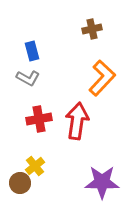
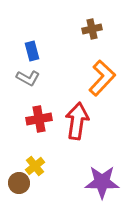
brown circle: moved 1 px left
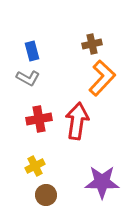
brown cross: moved 15 px down
yellow cross: rotated 12 degrees clockwise
brown circle: moved 27 px right, 12 px down
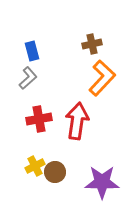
gray L-shape: rotated 70 degrees counterclockwise
brown circle: moved 9 px right, 23 px up
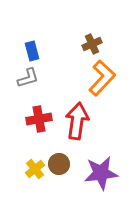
brown cross: rotated 12 degrees counterclockwise
gray L-shape: rotated 25 degrees clockwise
yellow cross: moved 3 px down; rotated 12 degrees counterclockwise
brown circle: moved 4 px right, 8 px up
purple star: moved 1 px left, 9 px up; rotated 8 degrees counterclockwise
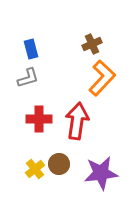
blue rectangle: moved 1 px left, 2 px up
red cross: rotated 10 degrees clockwise
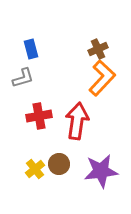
brown cross: moved 6 px right, 5 px down
gray L-shape: moved 5 px left
red cross: moved 3 px up; rotated 10 degrees counterclockwise
purple star: moved 2 px up
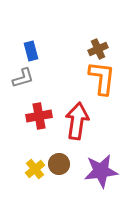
blue rectangle: moved 2 px down
orange L-shape: rotated 36 degrees counterclockwise
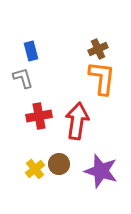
gray L-shape: rotated 90 degrees counterclockwise
purple star: rotated 24 degrees clockwise
